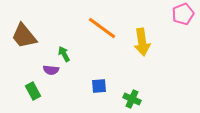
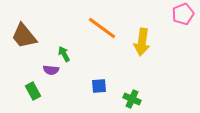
yellow arrow: rotated 16 degrees clockwise
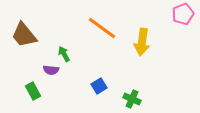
brown trapezoid: moved 1 px up
blue square: rotated 28 degrees counterclockwise
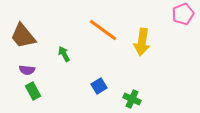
orange line: moved 1 px right, 2 px down
brown trapezoid: moved 1 px left, 1 px down
purple semicircle: moved 24 px left
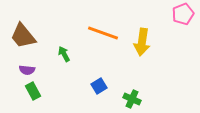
orange line: moved 3 px down; rotated 16 degrees counterclockwise
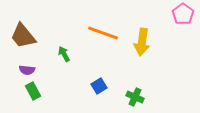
pink pentagon: rotated 15 degrees counterclockwise
green cross: moved 3 px right, 2 px up
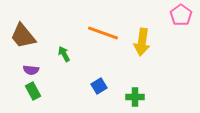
pink pentagon: moved 2 px left, 1 px down
purple semicircle: moved 4 px right
green cross: rotated 24 degrees counterclockwise
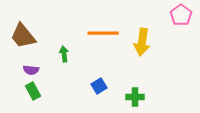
orange line: rotated 20 degrees counterclockwise
green arrow: rotated 21 degrees clockwise
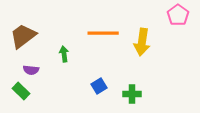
pink pentagon: moved 3 px left
brown trapezoid: rotated 92 degrees clockwise
green rectangle: moved 12 px left; rotated 18 degrees counterclockwise
green cross: moved 3 px left, 3 px up
